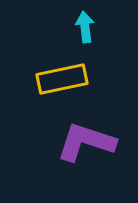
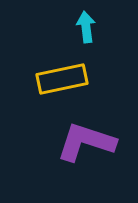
cyan arrow: moved 1 px right
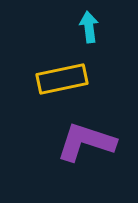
cyan arrow: moved 3 px right
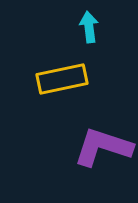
purple L-shape: moved 17 px right, 5 px down
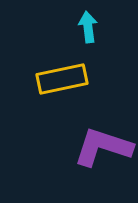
cyan arrow: moved 1 px left
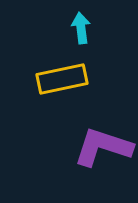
cyan arrow: moved 7 px left, 1 px down
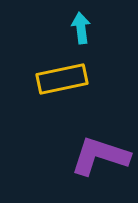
purple L-shape: moved 3 px left, 9 px down
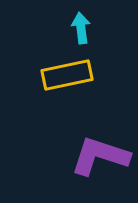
yellow rectangle: moved 5 px right, 4 px up
